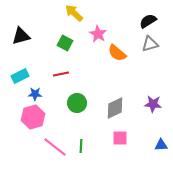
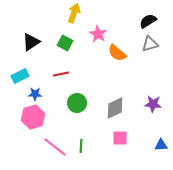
yellow arrow: rotated 66 degrees clockwise
black triangle: moved 10 px right, 6 px down; rotated 18 degrees counterclockwise
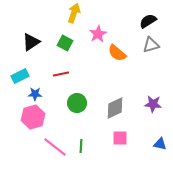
pink star: rotated 12 degrees clockwise
gray triangle: moved 1 px right, 1 px down
blue triangle: moved 1 px left, 1 px up; rotated 16 degrees clockwise
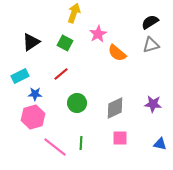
black semicircle: moved 2 px right, 1 px down
red line: rotated 28 degrees counterclockwise
green line: moved 3 px up
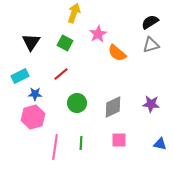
black triangle: rotated 24 degrees counterclockwise
purple star: moved 2 px left
gray diamond: moved 2 px left, 1 px up
pink square: moved 1 px left, 2 px down
pink line: rotated 60 degrees clockwise
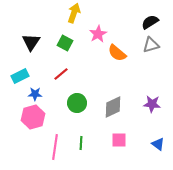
purple star: moved 1 px right
blue triangle: moved 2 px left; rotated 24 degrees clockwise
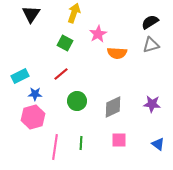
black triangle: moved 28 px up
orange semicircle: rotated 36 degrees counterclockwise
green circle: moved 2 px up
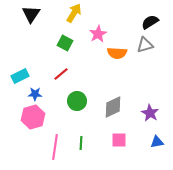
yellow arrow: rotated 12 degrees clockwise
gray triangle: moved 6 px left
purple star: moved 2 px left, 9 px down; rotated 24 degrees clockwise
blue triangle: moved 1 px left, 2 px up; rotated 48 degrees counterclockwise
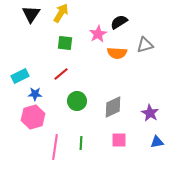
yellow arrow: moved 13 px left
black semicircle: moved 31 px left
green square: rotated 21 degrees counterclockwise
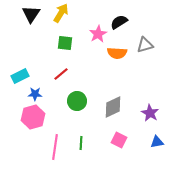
pink square: rotated 28 degrees clockwise
